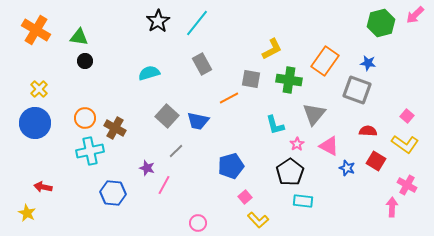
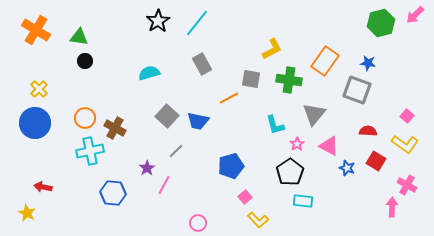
purple star at (147, 168): rotated 21 degrees clockwise
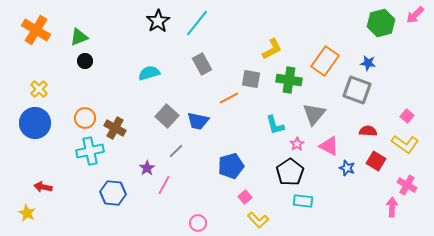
green triangle at (79, 37): rotated 30 degrees counterclockwise
